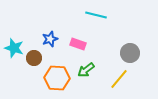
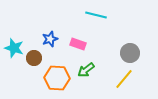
yellow line: moved 5 px right
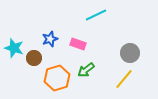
cyan line: rotated 40 degrees counterclockwise
orange hexagon: rotated 20 degrees counterclockwise
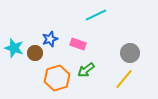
brown circle: moved 1 px right, 5 px up
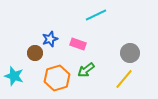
cyan star: moved 28 px down
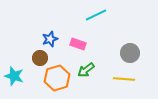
brown circle: moved 5 px right, 5 px down
yellow line: rotated 55 degrees clockwise
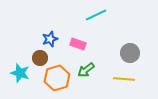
cyan star: moved 6 px right, 3 px up
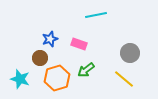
cyan line: rotated 15 degrees clockwise
pink rectangle: moved 1 px right
cyan star: moved 6 px down
yellow line: rotated 35 degrees clockwise
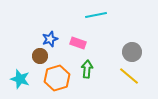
pink rectangle: moved 1 px left, 1 px up
gray circle: moved 2 px right, 1 px up
brown circle: moved 2 px up
green arrow: moved 1 px right, 1 px up; rotated 132 degrees clockwise
yellow line: moved 5 px right, 3 px up
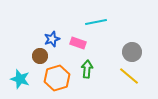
cyan line: moved 7 px down
blue star: moved 2 px right
